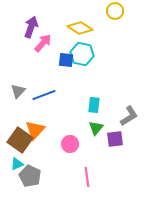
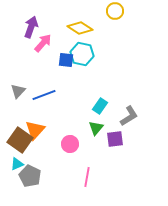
cyan rectangle: moved 6 px right, 1 px down; rotated 28 degrees clockwise
pink line: rotated 18 degrees clockwise
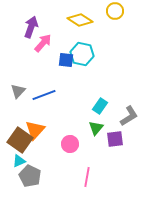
yellow diamond: moved 8 px up
cyan triangle: moved 2 px right, 3 px up
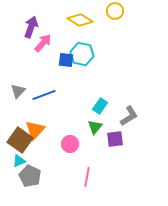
green triangle: moved 1 px left, 1 px up
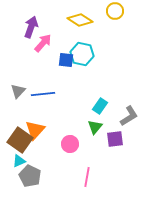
blue line: moved 1 px left, 1 px up; rotated 15 degrees clockwise
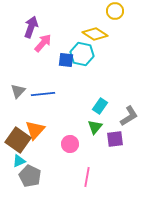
yellow diamond: moved 15 px right, 14 px down
brown square: moved 2 px left
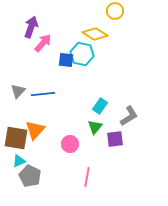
brown square: moved 2 px left, 2 px up; rotated 25 degrees counterclockwise
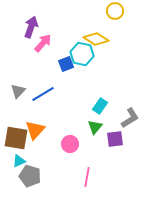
yellow diamond: moved 1 px right, 5 px down
blue square: moved 4 px down; rotated 28 degrees counterclockwise
blue line: rotated 25 degrees counterclockwise
gray L-shape: moved 1 px right, 2 px down
gray pentagon: rotated 10 degrees counterclockwise
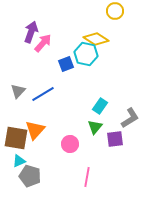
purple arrow: moved 5 px down
cyan hexagon: moved 4 px right
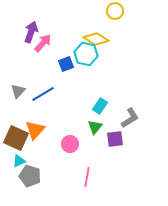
brown square: rotated 15 degrees clockwise
